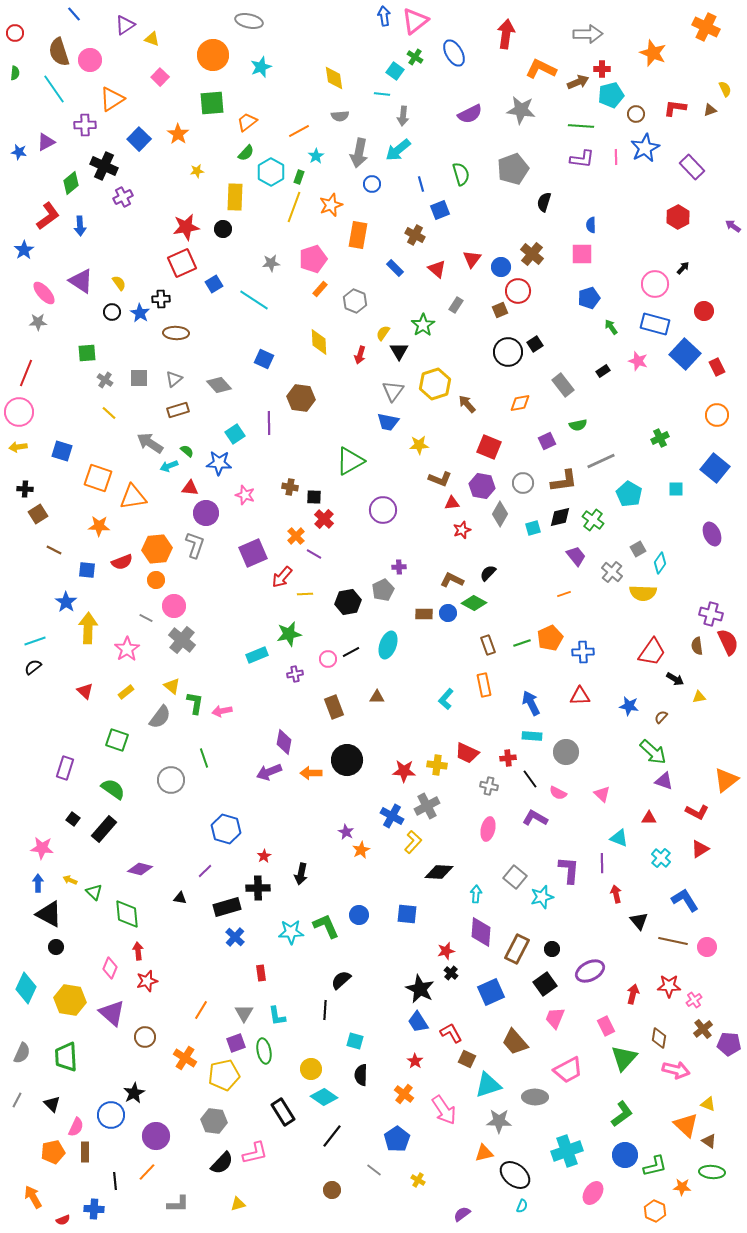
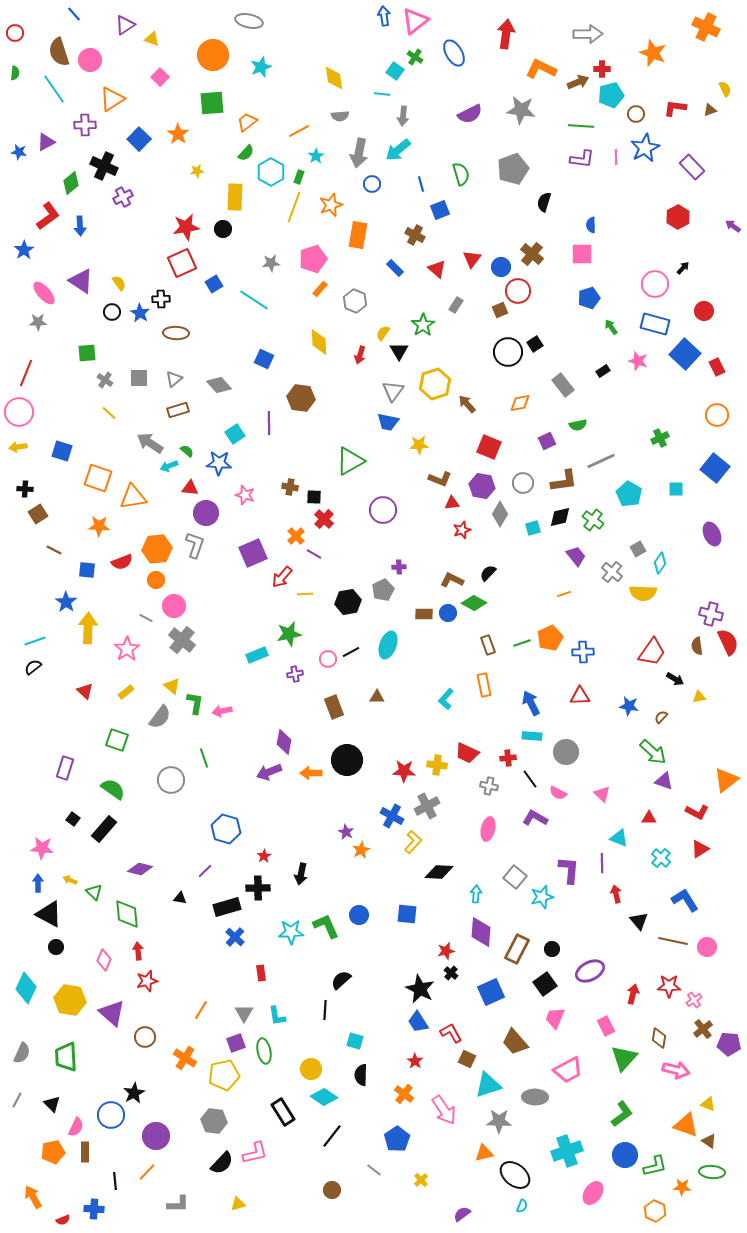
pink diamond at (110, 968): moved 6 px left, 8 px up
orange triangle at (686, 1125): rotated 24 degrees counterclockwise
yellow cross at (418, 1180): moved 3 px right; rotated 16 degrees clockwise
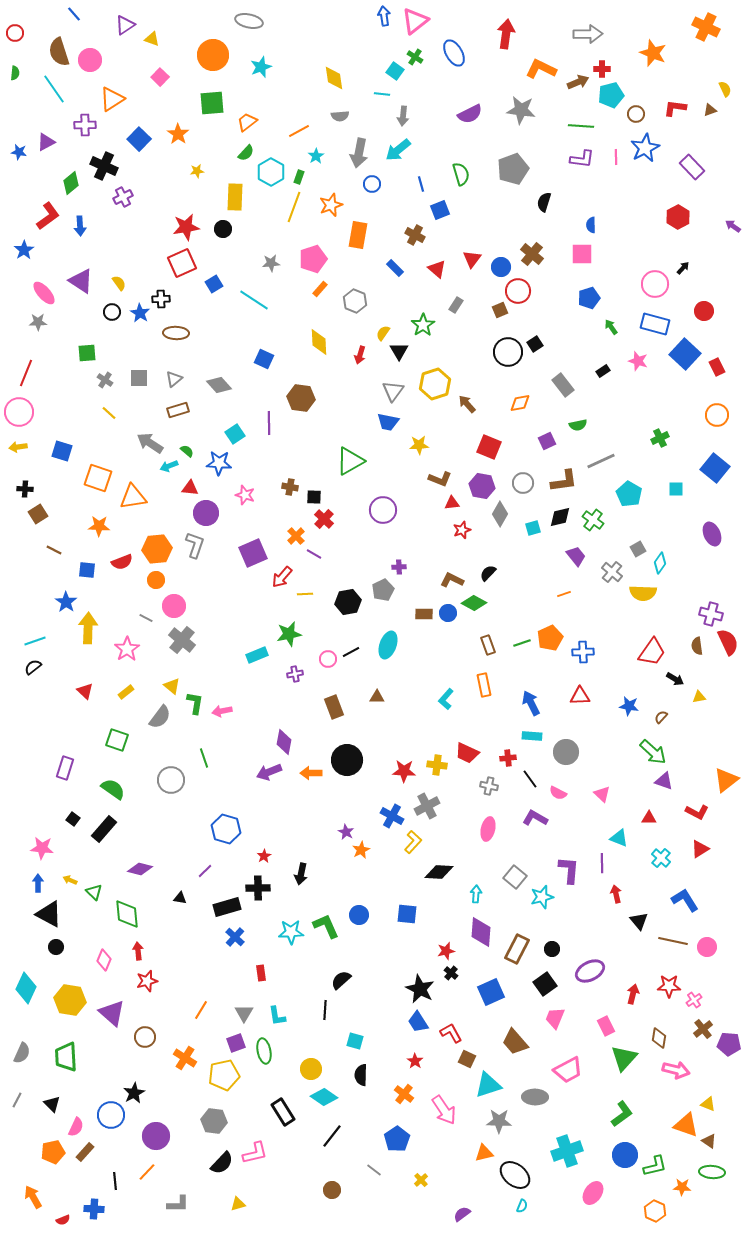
brown rectangle at (85, 1152): rotated 42 degrees clockwise
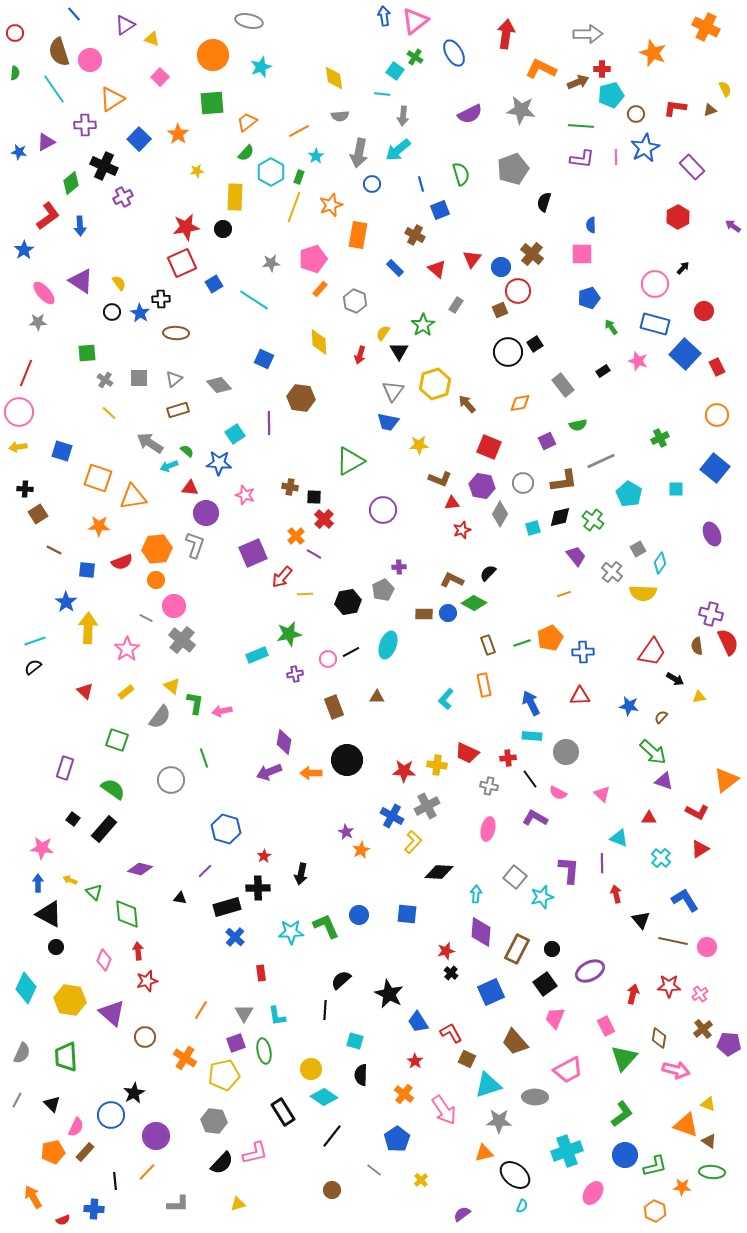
black triangle at (639, 921): moved 2 px right, 1 px up
black star at (420, 989): moved 31 px left, 5 px down
pink cross at (694, 1000): moved 6 px right, 6 px up
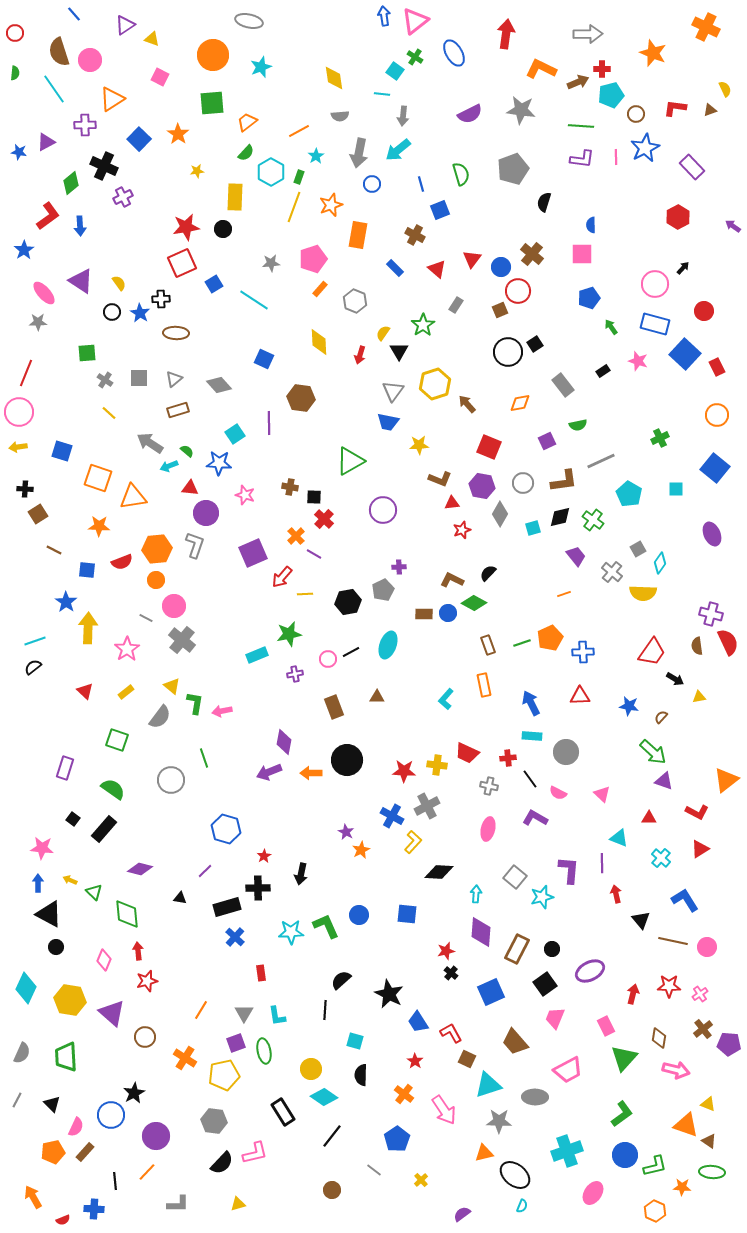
pink square at (160, 77): rotated 18 degrees counterclockwise
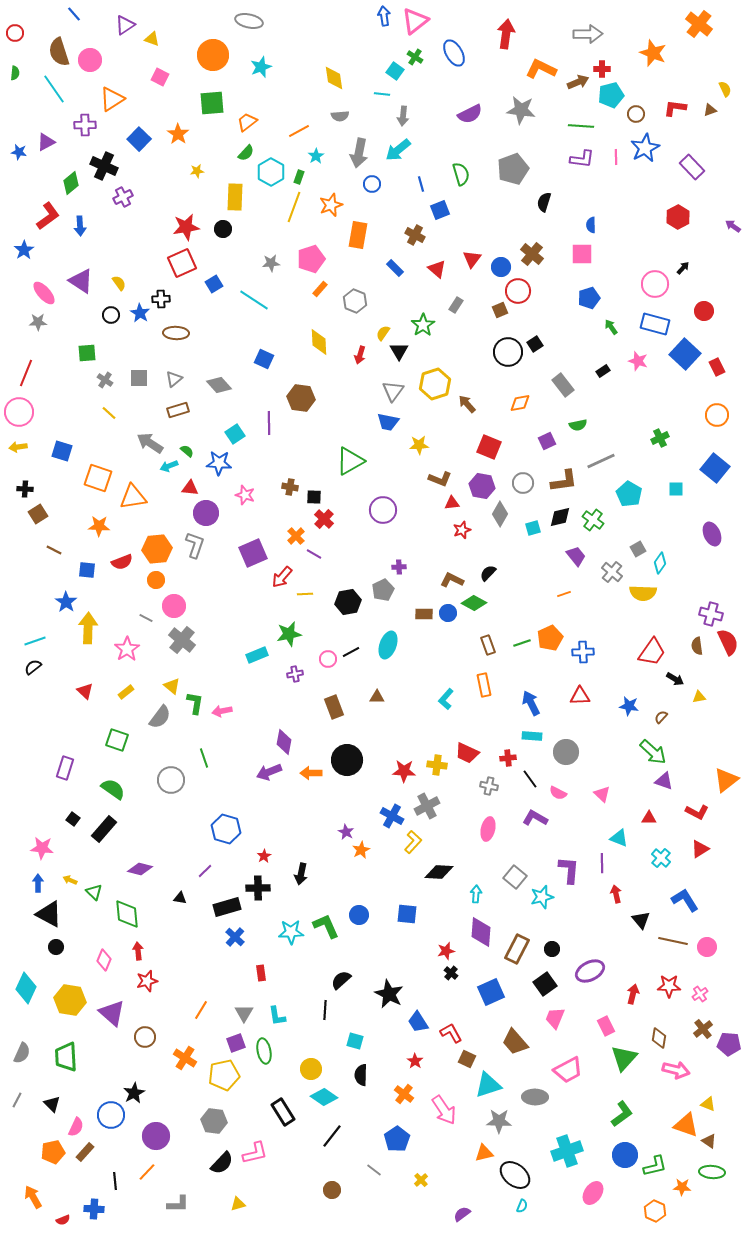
orange cross at (706, 27): moved 7 px left, 3 px up; rotated 12 degrees clockwise
pink pentagon at (313, 259): moved 2 px left
black circle at (112, 312): moved 1 px left, 3 px down
